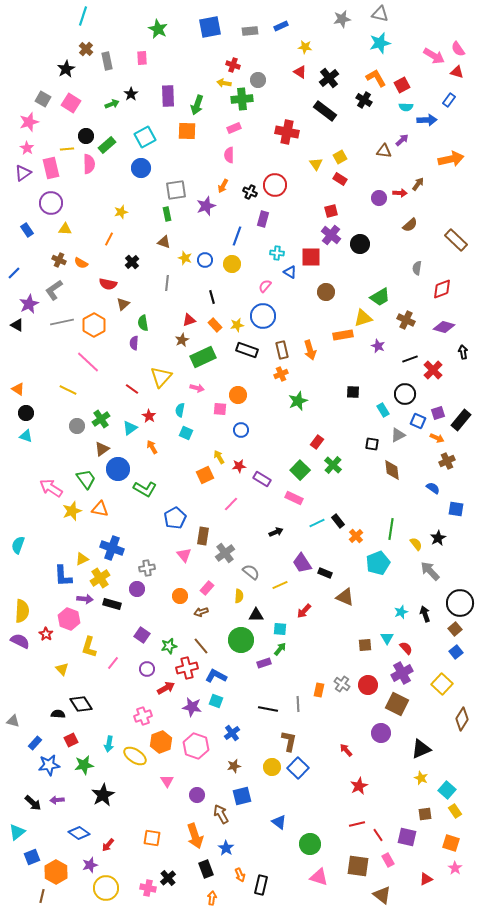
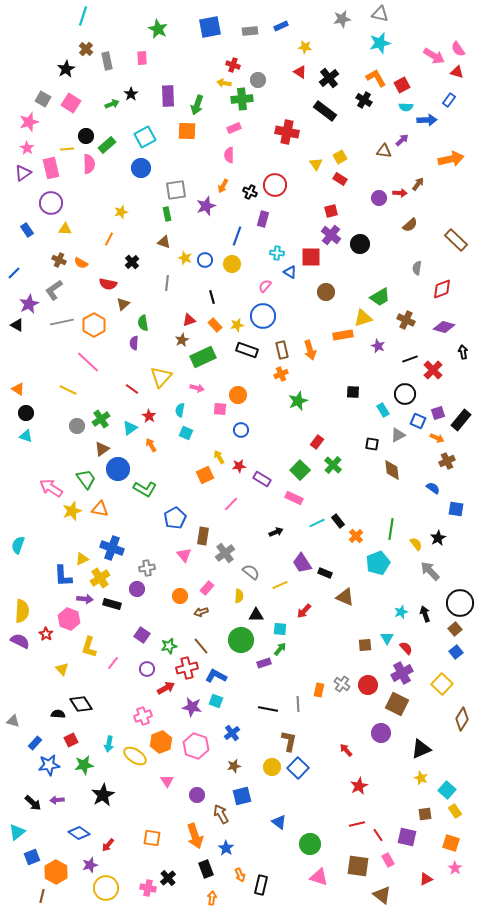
orange arrow at (152, 447): moved 1 px left, 2 px up
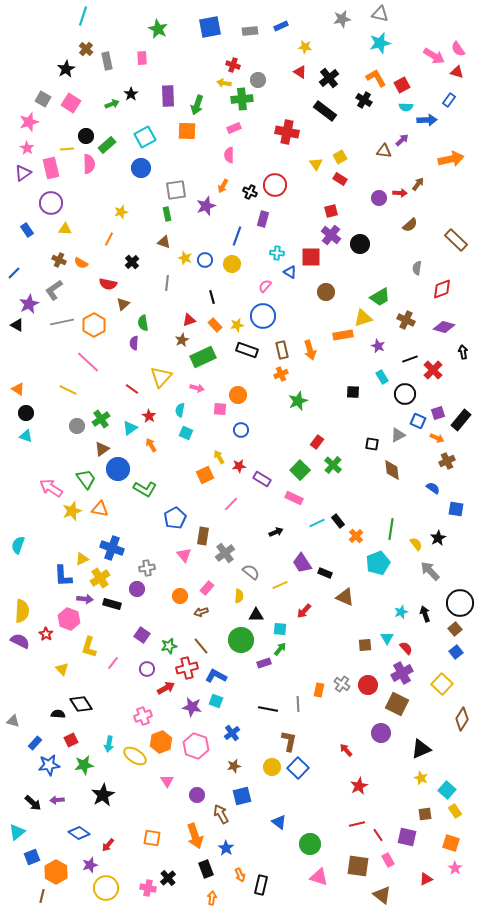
cyan rectangle at (383, 410): moved 1 px left, 33 px up
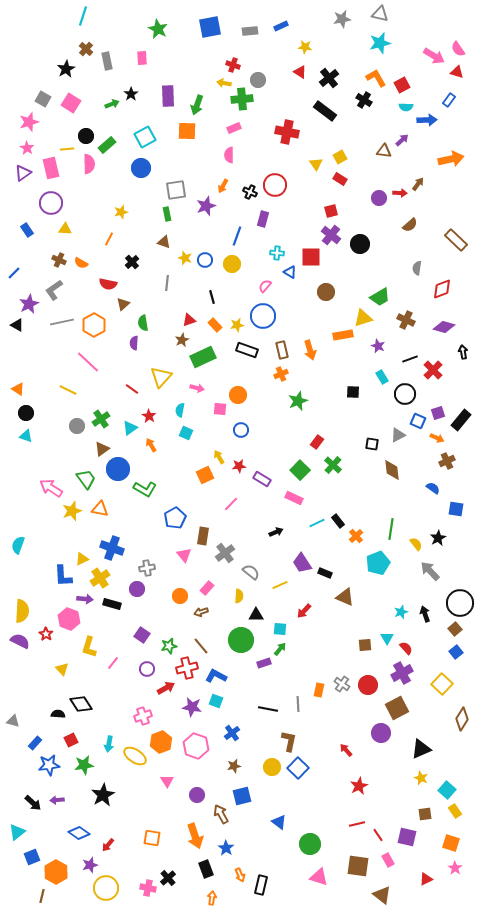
brown square at (397, 704): moved 4 px down; rotated 35 degrees clockwise
